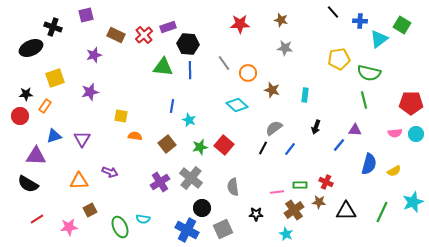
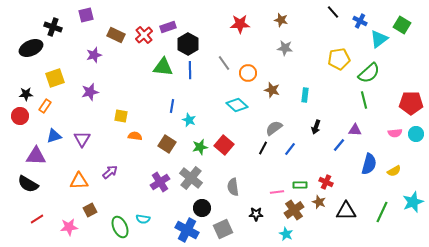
blue cross at (360, 21): rotated 24 degrees clockwise
black hexagon at (188, 44): rotated 25 degrees clockwise
green semicircle at (369, 73): rotated 55 degrees counterclockwise
brown square at (167, 144): rotated 18 degrees counterclockwise
purple arrow at (110, 172): rotated 63 degrees counterclockwise
brown star at (319, 202): rotated 16 degrees clockwise
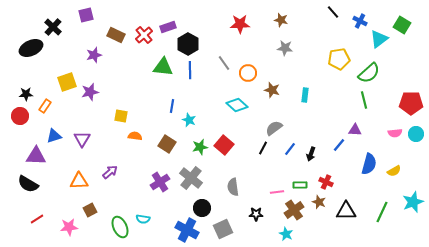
black cross at (53, 27): rotated 24 degrees clockwise
yellow square at (55, 78): moved 12 px right, 4 px down
black arrow at (316, 127): moved 5 px left, 27 px down
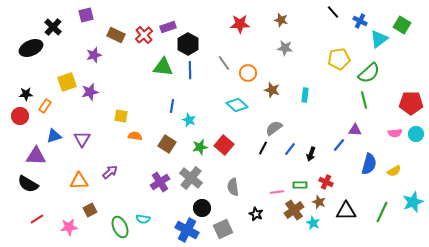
black star at (256, 214): rotated 24 degrees clockwise
cyan star at (286, 234): moved 27 px right, 11 px up
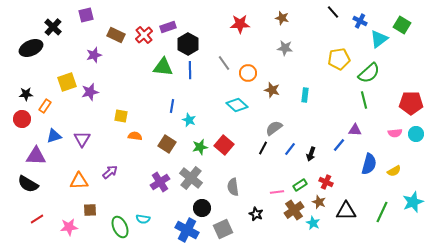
brown star at (281, 20): moved 1 px right, 2 px up
red circle at (20, 116): moved 2 px right, 3 px down
green rectangle at (300, 185): rotated 32 degrees counterclockwise
brown square at (90, 210): rotated 24 degrees clockwise
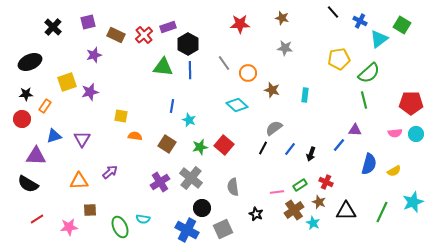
purple square at (86, 15): moved 2 px right, 7 px down
black ellipse at (31, 48): moved 1 px left, 14 px down
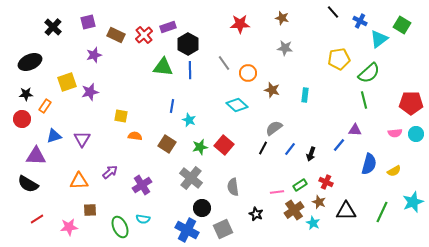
purple cross at (160, 182): moved 18 px left, 3 px down
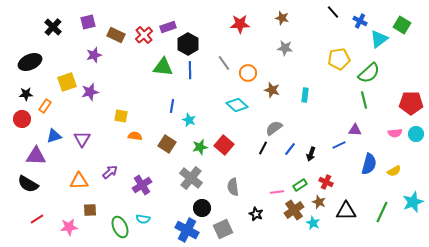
blue line at (339, 145): rotated 24 degrees clockwise
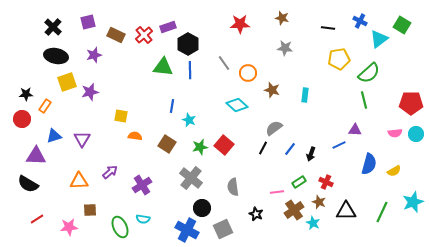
black line at (333, 12): moved 5 px left, 16 px down; rotated 40 degrees counterclockwise
black ellipse at (30, 62): moved 26 px right, 6 px up; rotated 35 degrees clockwise
green rectangle at (300, 185): moved 1 px left, 3 px up
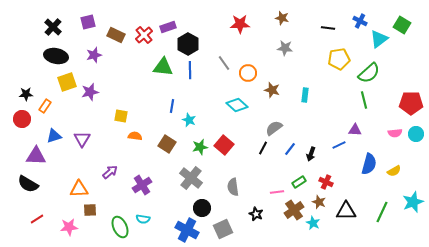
orange triangle at (79, 181): moved 8 px down
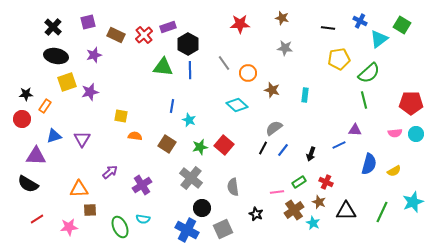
blue line at (290, 149): moved 7 px left, 1 px down
